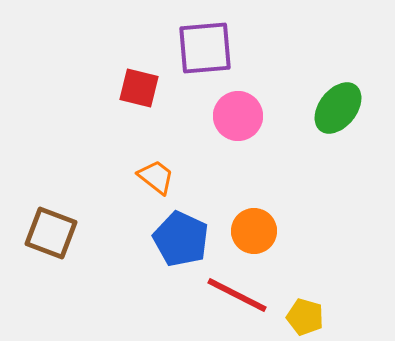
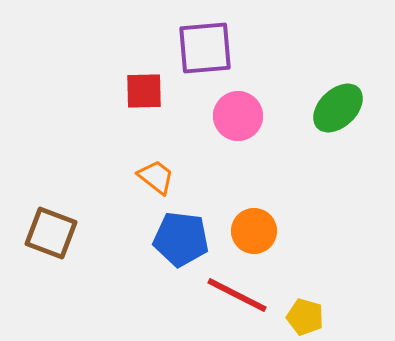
red square: moved 5 px right, 3 px down; rotated 15 degrees counterclockwise
green ellipse: rotated 8 degrees clockwise
blue pentagon: rotated 18 degrees counterclockwise
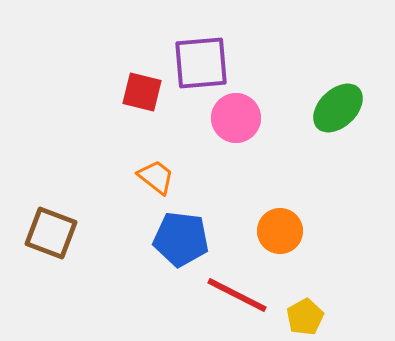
purple square: moved 4 px left, 15 px down
red square: moved 2 px left, 1 px down; rotated 15 degrees clockwise
pink circle: moved 2 px left, 2 px down
orange circle: moved 26 px right
yellow pentagon: rotated 27 degrees clockwise
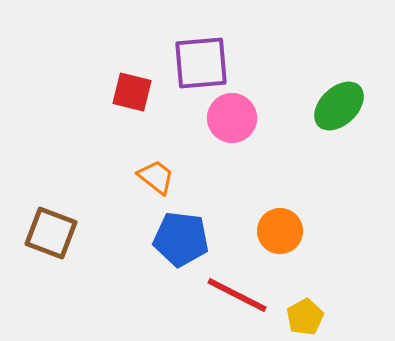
red square: moved 10 px left
green ellipse: moved 1 px right, 2 px up
pink circle: moved 4 px left
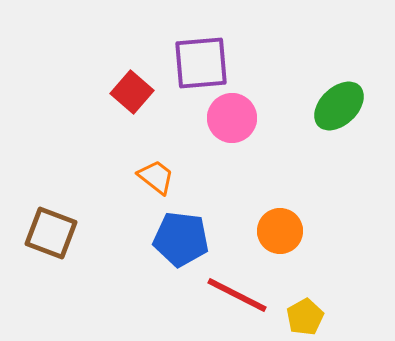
red square: rotated 27 degrees clockwise
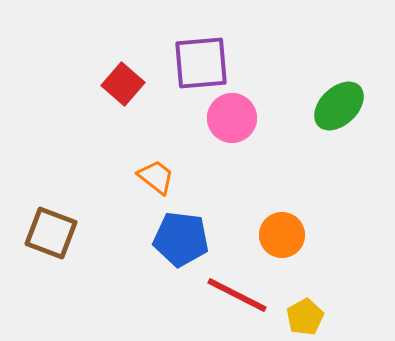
red square: moved 9 px left, 8 px up
orange circle: moved 2 px right, 4 px down
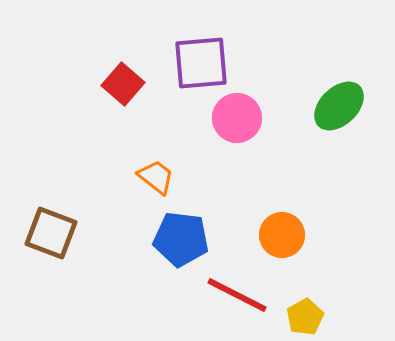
pink circle: moved 5 px right
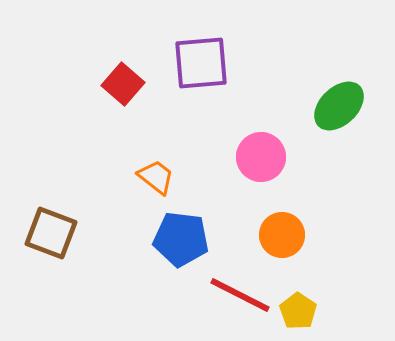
pink circle: moved 24 px right, 39 px down
red line: moved 3 px right
yellow pentagon: moved 7 px left, 6 px up; rotated 9 degrees counterclockwise
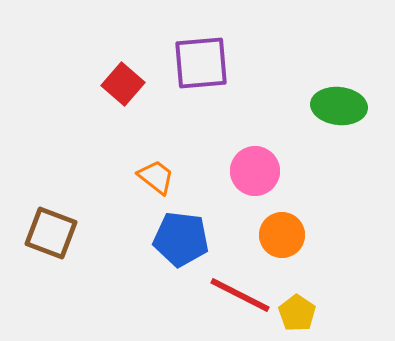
green ellipse: rotated 50 degrees clockwise
pink circle: moved 6 px left, 14 px down
yellow pentagon: moved 1 px left, 2 px down
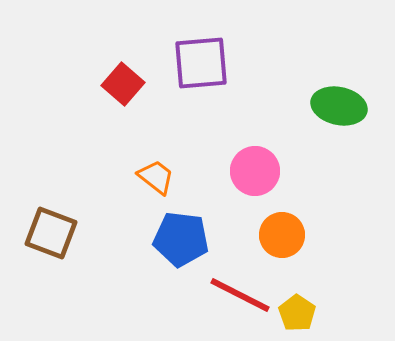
green ellipse: rotated 6 degrees clockwise
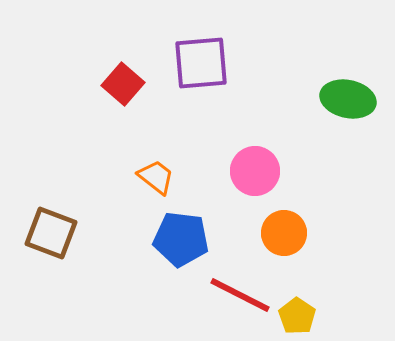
green ellipse: moved 9 px right, 7 px up
orange circle: moved 2 px right, 2 px up
yellow pentagon: moved 3 px down
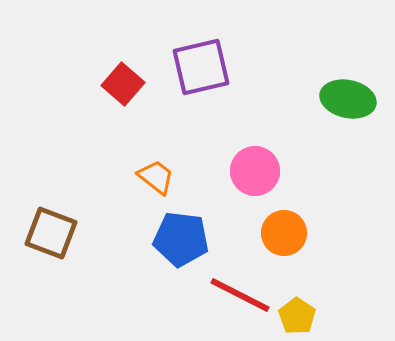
purple square: moved 4 px down; rotated 8 degrees counterclockwise
